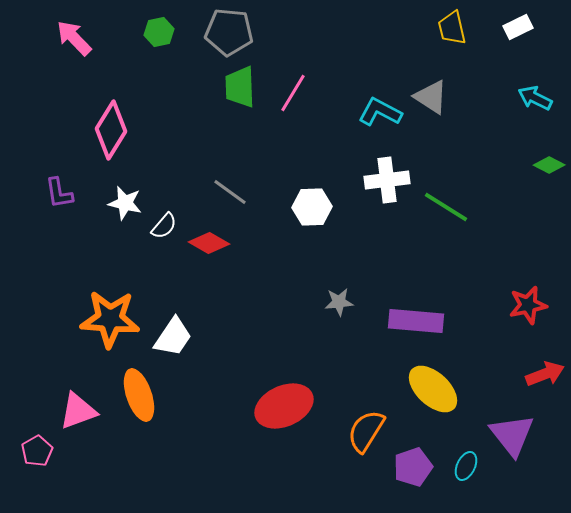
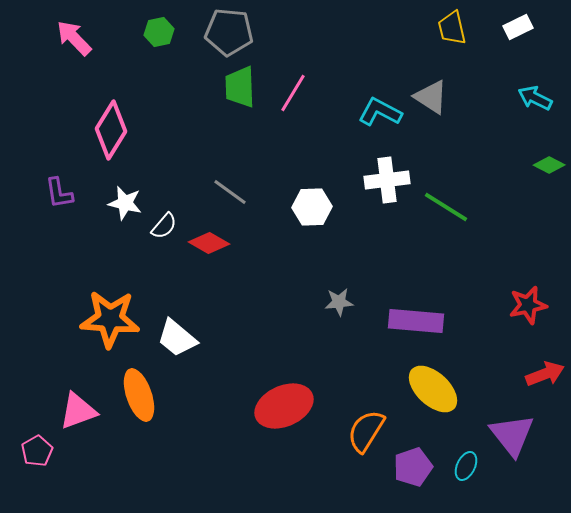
white trapezoid: moved 4 px right, 1 px down; rotated 96 degrees clockwise
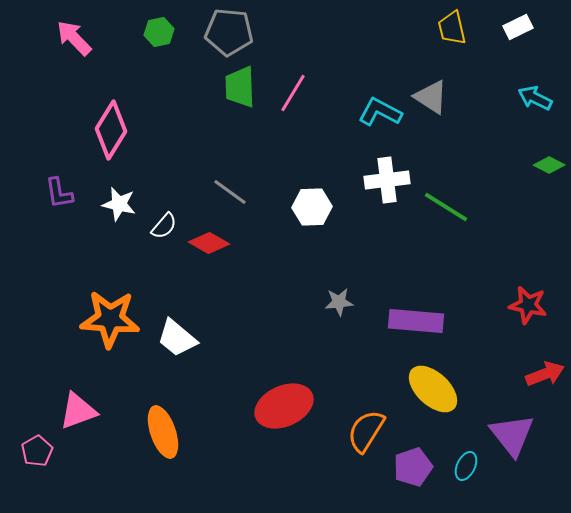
white star: moved 6 px left, 1 px down
red star: rotated 24 degrees clockwise
orange ellipse: moved 24 px right, 37 px down
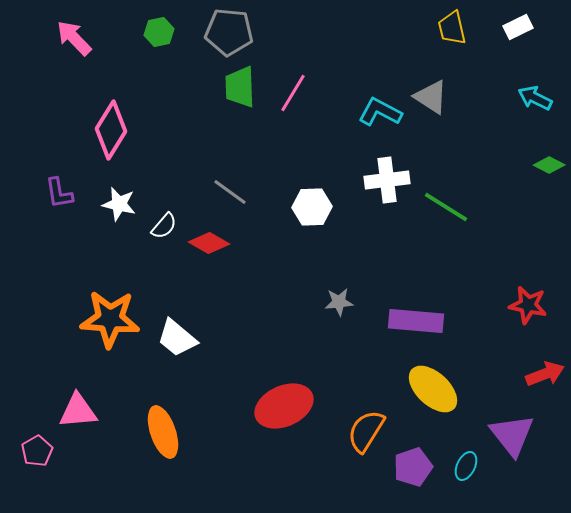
pink triangle: rotated 15 degrees clockwise
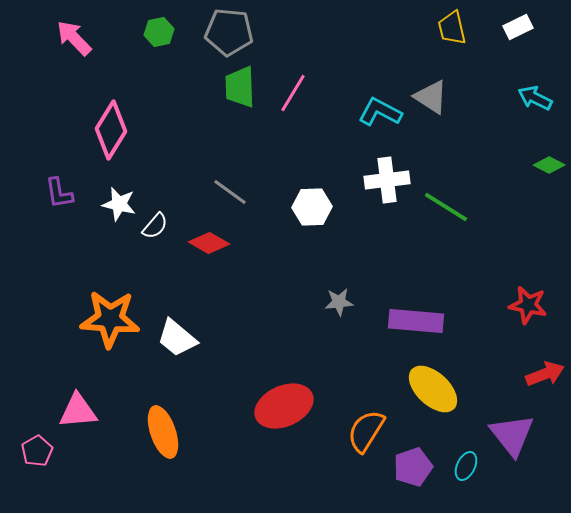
white semicircle: moved 9 px left
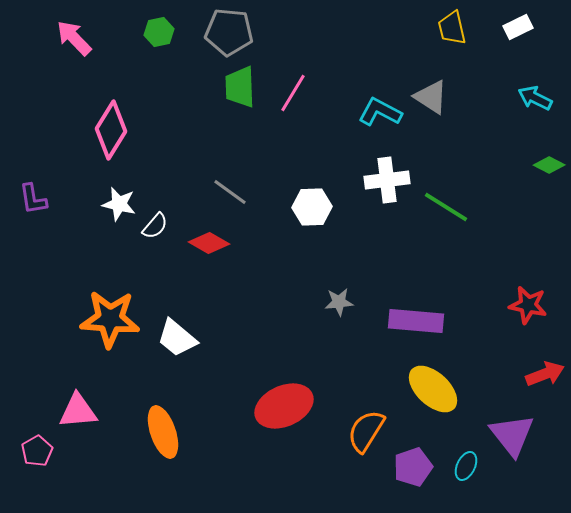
purple L-shape: moved 26 px left, 6 px down
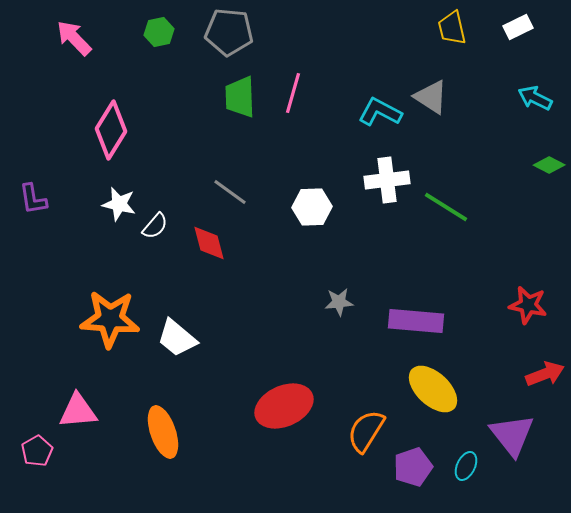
green trapezoid: moved 10 px down
pink line: rotated 15 degrees counterclockwise
red diamond: rotated 45 degrees clockwise
